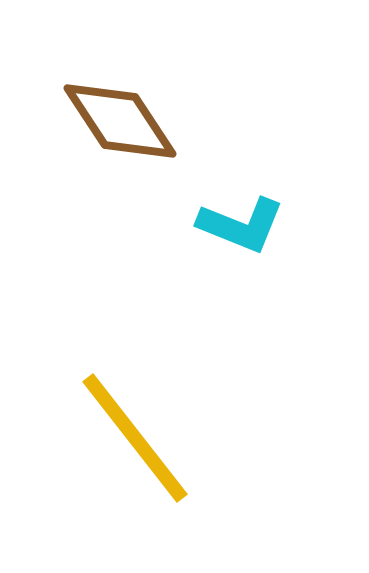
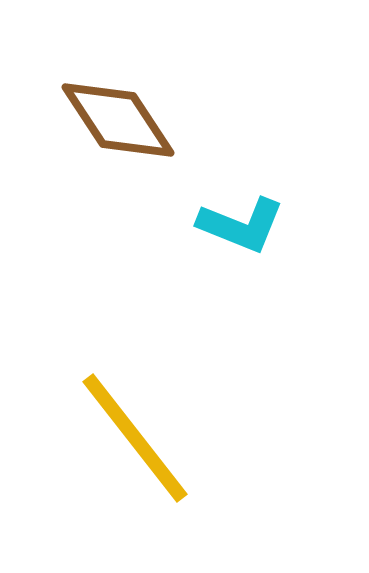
brown diamond: moved 2 px left, 1 px up
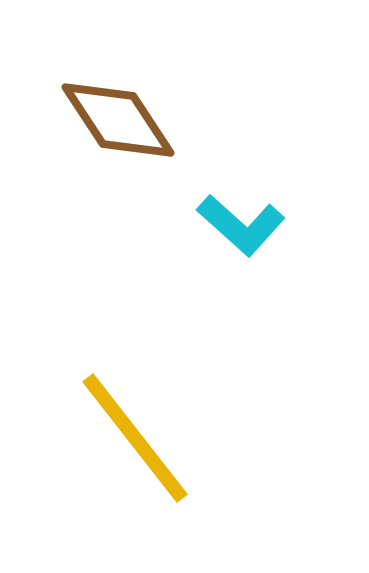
cyan L-shape: rotated 20 degrees clockwise
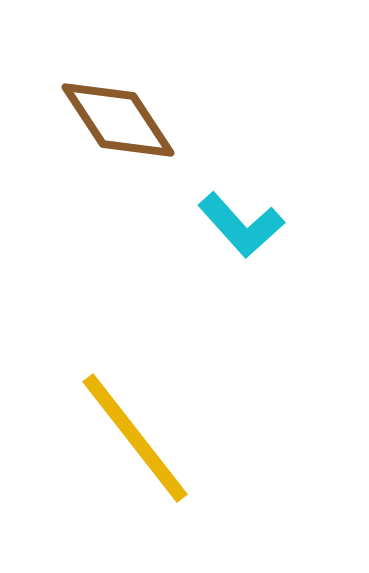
cyan L-shape: rotated 6 degrees clockwise
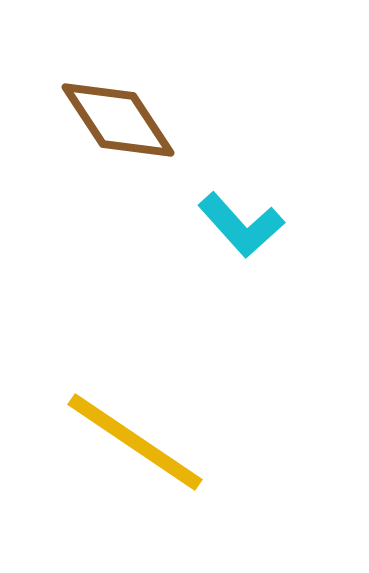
yellow line: moved 4 px down; rotated 18 degrees counterclockwise
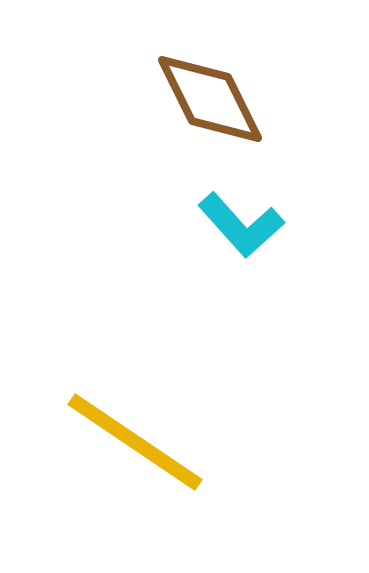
brown diamond: moved 92 px right, 21 px up; rotated 7 degrees clockwise
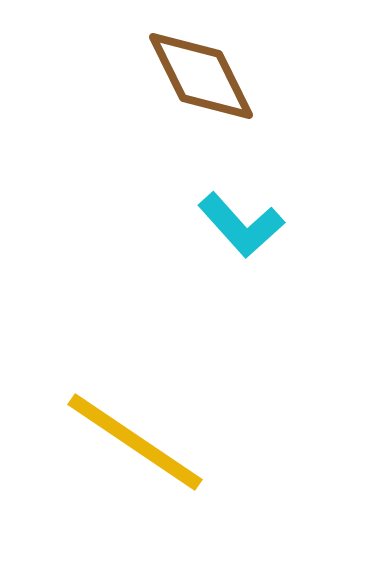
brown diamond: moved 9 px left, 23 px up
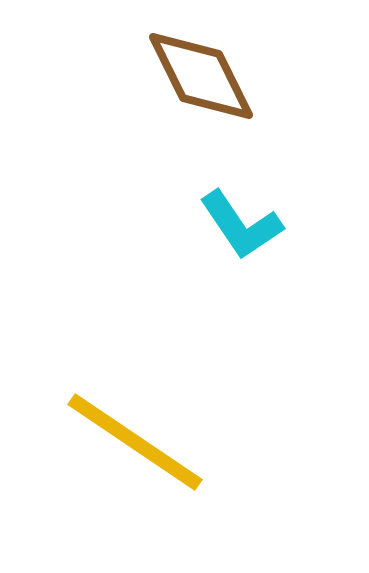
cyan L-shape: rotated 8 degrees clockwise
